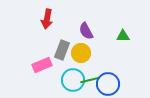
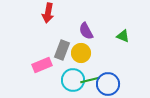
red arrow: moved 1 px right, 6 px up
green triangle: rotated 24 degrees clockwise
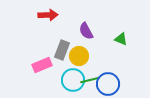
red arrow: moved 2 px down; rotated 102 degrees counterclockwise
green triangle: moved 2 px left, 3 px down
yellow circle: moved 2 px left, 3 px down
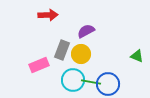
purple semicircle: rotated 90 degrees clockwise
green triangle: moved 16 px right, 17 px down
yellow circle: moved 2 px right, 2 px up
pink rectangle: moved 3 px left
green line: moved 1 px right, 2 px down; rotated 24 degrees clockwise
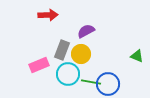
cyan circle: moved 5 px left, 6 px up
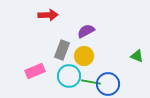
yellow circle: moved 3 px right, 2 px down
pink rectangle: moved 4 px left, 6 px down
cyan circle: moved 1 px right, 2 px down
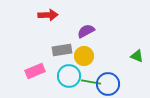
gray rectangle: rotated 60 degrees clockwise
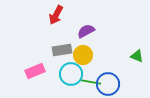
red arrow: moved 8 px right; rotated 120 degrees clockwise
yellow circle: moved 1 px left, 1 px up
cyan circle: moved 2 px right, 2 px up
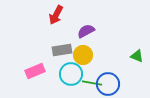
green line: moved 1 px right, 1 px down
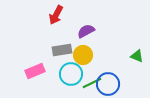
green line: rotated 36 degrees counterclockwise
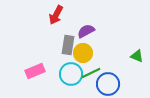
gray rectangle: moved 6 px right, 5 px up; rotated 72 degrees counterclockwise
yellow circle: moved 2 px up
green line: moved 1 px left, 10 px up
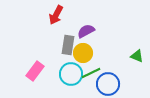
pink rectangle: rotated 30 degrees counterclockwise
